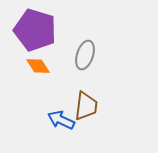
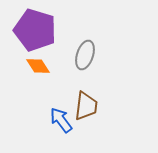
blue arrow: rotated 28 degrees clockwise
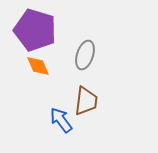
orange diamond: rotated 10 degrees clockwise
brown trapezoid: moved 5 px up
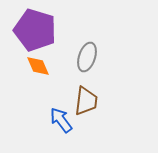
gray ellipse: moved 2 px right, 2 px down
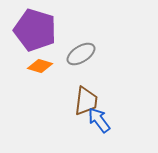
gray ellipse: moved 6 px left, 3 px up; rotated 40 degrees clockwise
orange diamond: moved 2 px right; rotated 50 degrees counterclockwise
blue arrow: moved 38 px right
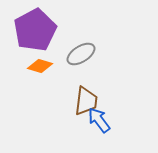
purple pentagon: rotated 27 degrees clockwise
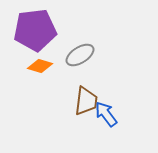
purple pentagon: rotated 21 degrees clockwise
gray ellipse: moved 1 px left, 1 px down
blue arrow: moved 7 px right, 6 px up
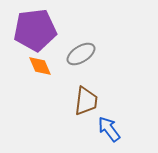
gray ellipse: moved 1 px right, 1 px up
orange diamond: rotated 50 degrees clockwise
blue arrow: moved 3 px right, 15 px down
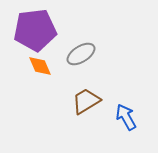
brown trapezoid: rotated 128 degrees counterclockwise
blue arrow: moved 17 px right, 12 px up; rotated 8 degrees clockwise
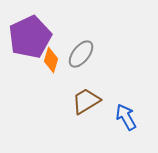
purple pentagon: moved 5 px left, 7 px down; rotated 18 degrees counterclockwise
gray ellipse: rotated 20 degrees counterclockwise
orange diamond: moved 11 px right, 6 px up; rotated 40 degrees clockwise
